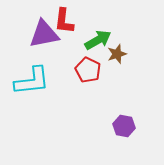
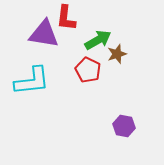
red L-shape: moved 2 px right, 3 px up
purple triangle: rotated 20 degrees clockwise
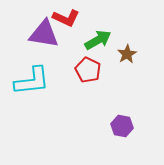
red L-shape: rotated 72 degrees counterclockwise
brown star: moved 10 px right; rotated 12 degrees counterclockwise
purple hexagon: moved 2 px left
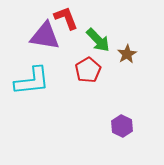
red L-shape: rotated 136 degrees counterclockwise
purple triangle: moved 1 px right, 2 px down
green arrow: rotated 76 degrees clockwise
red pentagon: rotated 15 degrees clockwise
purple hexagon: rotated 15 degrees clockwise
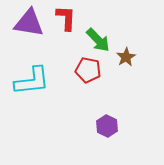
red L-shape: rotated 24 degrees clockwise
purple triangle: moved 16 px left, 13 px up
brown star: moved 1 px left, 3 px down
red pentagon: rotated 30 degrees counterclockwise
purple hexagon: moved 15 px left
